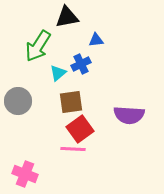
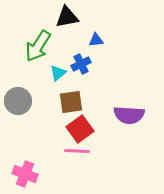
pink line: moved 4 px right, 2 px down
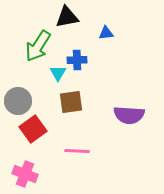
blue triangle: moved 10 px right, 7 px up
blue cross: moved 4 px left, 4 px up; rotated 24 degrees clockwise
cyan triangle: rotated 18 degrees counterclockwise
red square: moved 47 px left
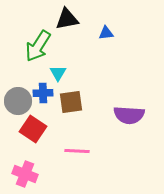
black triangle: moved 2 px down
blue cross: moved 34 px left, 33 px down
red square: rotated 20 degrees counterclockwise
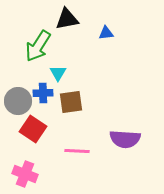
purple semicircle: moved 4 px left, 24 px down
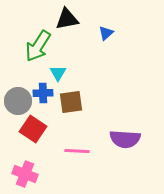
blue triangle: rotated 35 degrees counterclockwise
